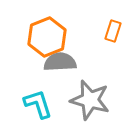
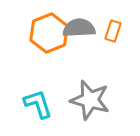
orange hexagon: moved 2 px right, 4 px up
gray semicircle: moved 19 px right, 34 px up
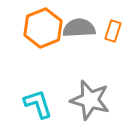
orange hexagon: moved 6 px left, 5 px up
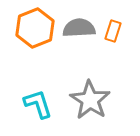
orange hexagon: moved 8 px left
gray star: rotated 18 degrees clockwise
